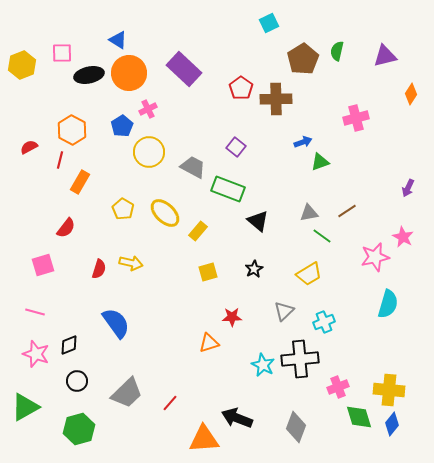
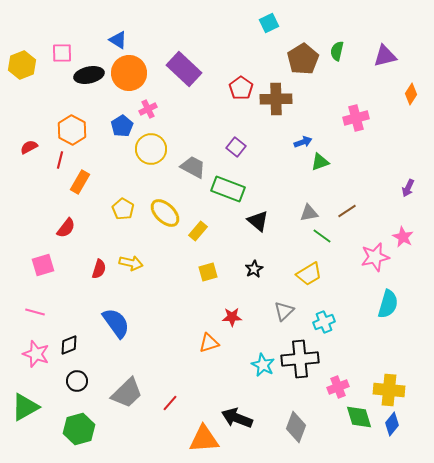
yellow circle at (149, 152): moved 2 px right, 3 px up
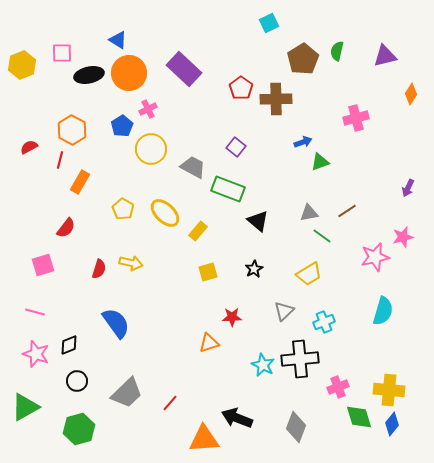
pink star at (403, 237): rotated 30 degrees clockwise
cyan semicircle at (388, 304): moved 5 px left, 7 px down
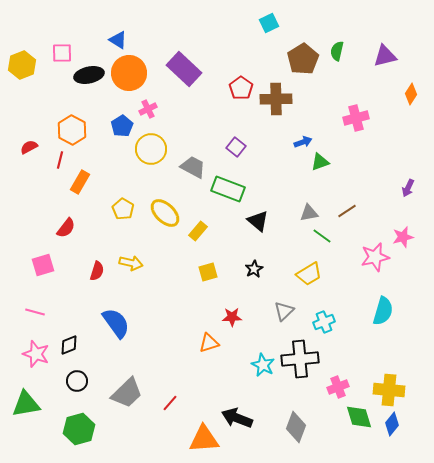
red semicircle at (99, 269): moved 2 px left, 2 px down
green triangle at (25, 407): moved 1 px right, 3 px up; rotated 20 degrees clockwise
